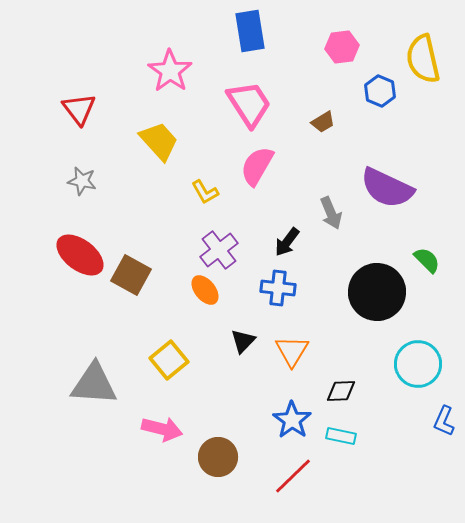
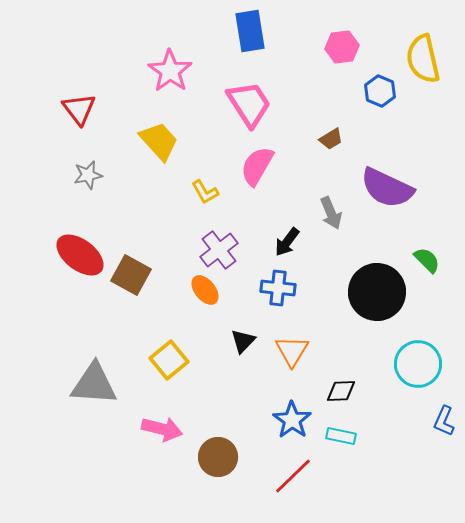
brown trapezoid: moved 8 px right, 17 px down
gray star: moved 6 px right, 6 px up; rotated 24 degrees counterclockwise
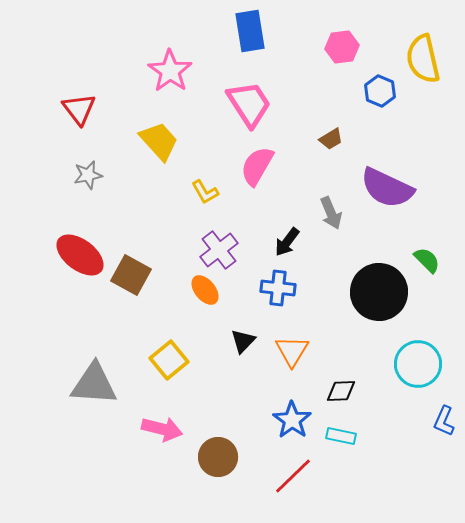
black circle: moved 2 px right
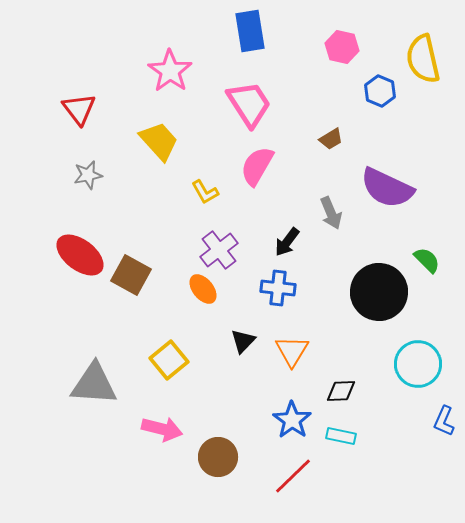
pink hexagon: rotated 20 degrees clockwise
orange ellipse: moved 2 px left, 1 px up
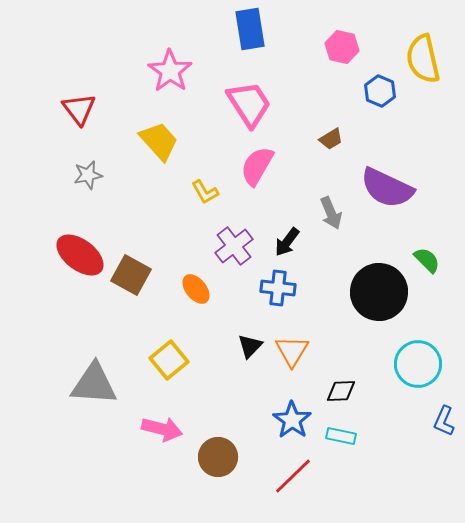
blue rectangle: moved 2 px up
purple cross: moved 15 px right, 4 px up
orange ellipse: moved 7 px left
black triangle: moved 7 px right, 5 px down
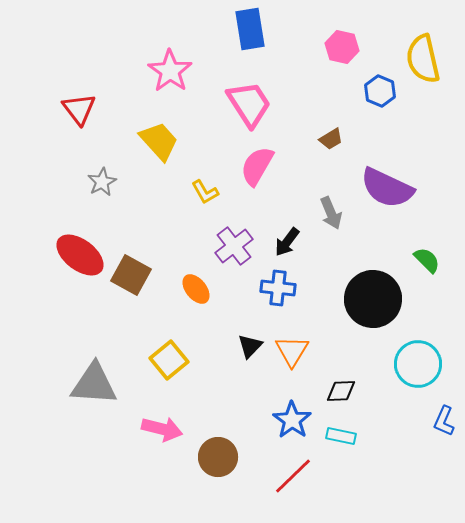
gray star: moved 14 px right, 7 px down; rotated 16 degrees counterclockwise
black circle: moved 6 px left, 7 px down
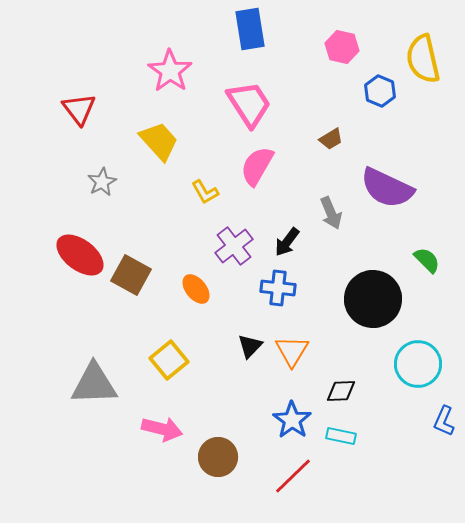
gray triangle: rotated 6 degrees counterclockwise
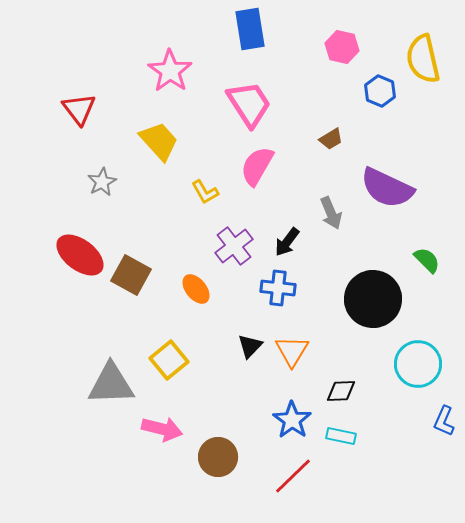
gray triangle: moved 17 px right
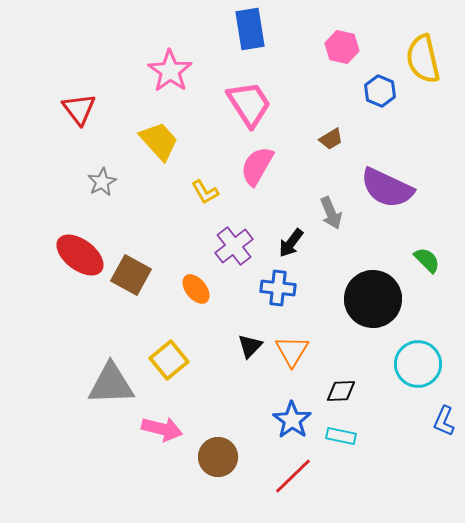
black arrow: moved 4 px right, 1 px down
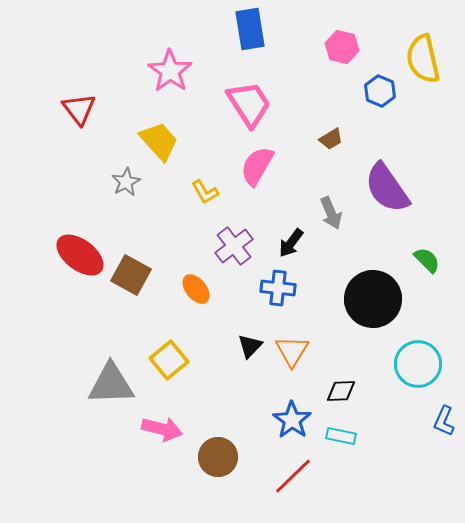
gray star: moved 24 px right
purple semicircle: rotated 30 degrees clockwise
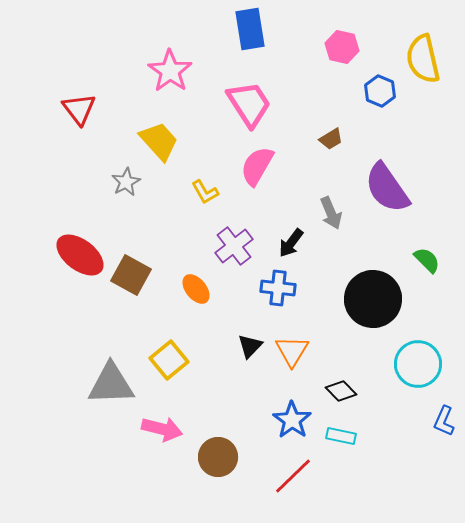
black diamond: rotated 48 degrees clockwise
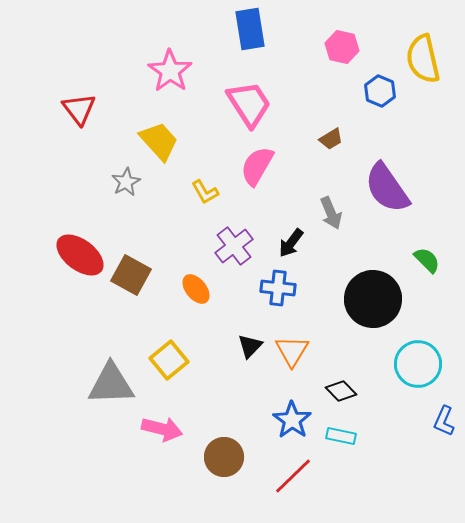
brown circle: moved 6 px right
